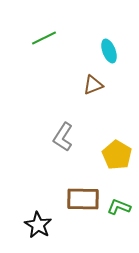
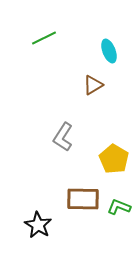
brown triangle: rotated 10 degrees counterclockwise
yellow pentagon: moved 3 px left, 4 px down
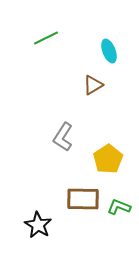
green line: moved 2 px right
yellow pentagon: moved 6 px left; rotated 8 degrees clockwise
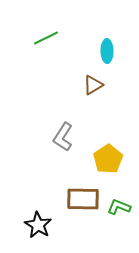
cyan ellipse: moved 2 px left; rotated 20 degrees clockwise
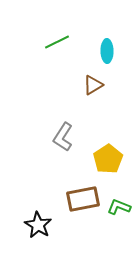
green line: moved 11 px right, 4 px down
brown rectangle: rotated 12 degrees counterclockwise
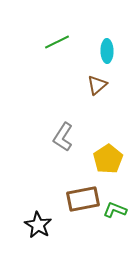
brown triangle: moved 4 px right; rotated 10 degrees counterclockwise
green L-shape: moved 4 px left, 3 px down
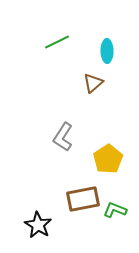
brown triangle: moved 4 px left, 2 px up
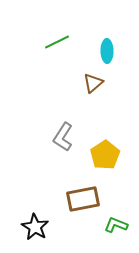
yellow pentagon: moved 3 px left, 4 px up
green L-shape: moved 1 px right, 15 px down
black star: moved 3 px left, 2 px down
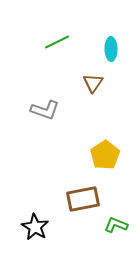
cyan ellipse: moved 4 px right, 2 px up
brown triangle: rotated 15 degrees counterclockwise
gray L-shape: moved 18 px left, 27 px up; rotated 104 degrees counterclockwise
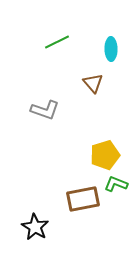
brown triangle: rotated 15 degrees counterclockwise
yellow pentagon: rotated 16 degrees clockwise
green L-shape: moved 41 px up
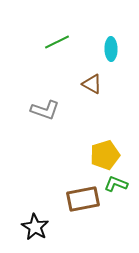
brown triangle: moved 1 px left, 1 px down; rotated 20 degrees counterclockwise
